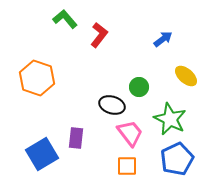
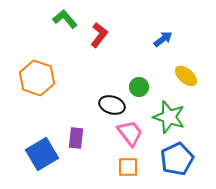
green star: moved 1 px left, 2 px up; rotated 8 degrees counterclockwise
orange square: moved 1 px right, 1 px down
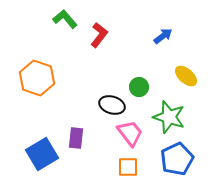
blue arrow: moved 3 px up
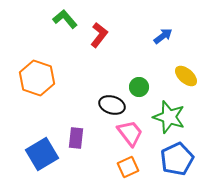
orange square: rotated 25 degrees counterclockwise
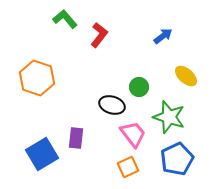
pink trapezoid: moved 3 px right, 1 px down
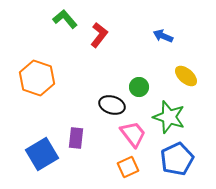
blue arrow: rotated 120 degrees counterclockwise
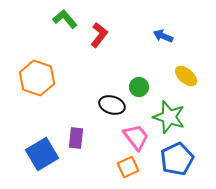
pink trapezoid: moved 3 px right, 3 px down
